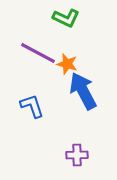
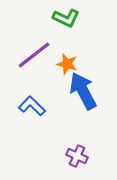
purple line: moved 4 px left, 2 px down; rotated 66 degrees counterclockwise
blue L-shape: rotated 28 degrees counterclockwise
purple cross: moved 1 px down; rotated 25 degrees clockwise
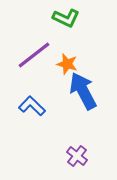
purple cross: rotated 15 degrees clockwise
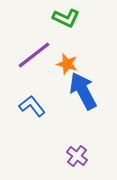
blue L-shape: rotated 8 degrees clockwise
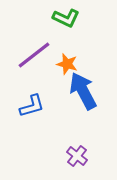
blue L-shape: rotated 112 degrees clockwise
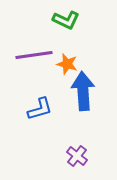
green L-shape: moved 2 px down
purple line: rotated 30 degrees clockwise
blue arrow: rotated 24 degrees clockwise
blue L-shape: moved 8 px right, 3 px down
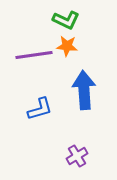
orange star: moved 18 px up; rotated 10 degrees counterclockwise
blue arrow: moved 1 px right, 1 px up
purple cross: rotated 20 degrees clockwise
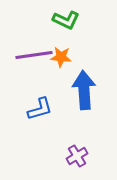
orange star: moved 6 px left, 11 px down
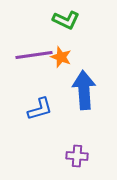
orange star: rotated 15 degrees clockwise
purple cross: rotated 35 degrees clockwise
